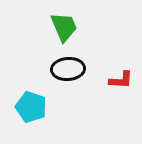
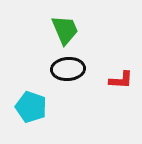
green trapezoid: moved 1 px right, 3 px down
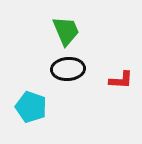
green trapezoid: moved 1 px right, 1 px down
